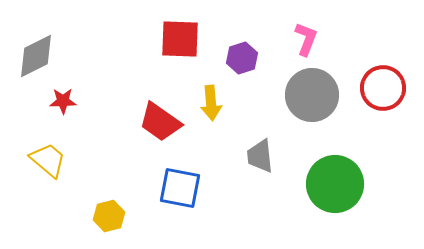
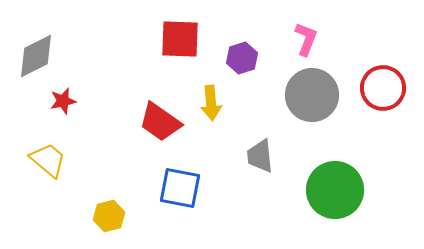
red star: rotated 12 degrees counterclockwise
green circle: moved 6 px down
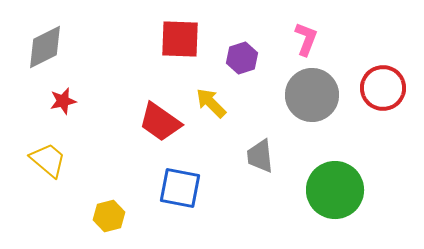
gray diamond: moved 9 px right, 9 px up
yellow arrow: rotated 140 degrees clockwise
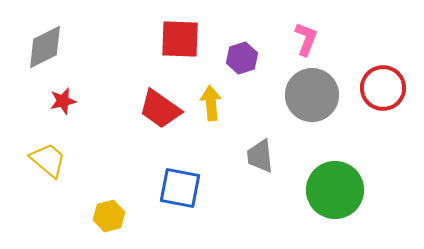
yellow arrow: rotated 40 degrees clockwise
red trapezoid: moved 13 px up
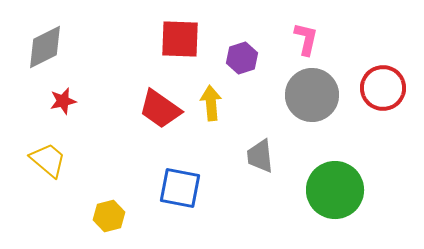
pink L-shape: rotated 8 degrees counterclockwise
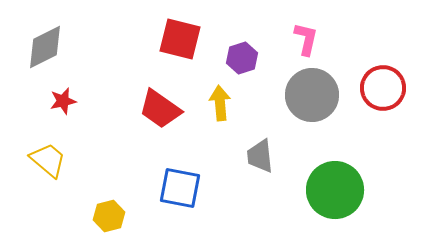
red square: rotated 12 degrees clockwise
yellow arrow: moved 9 px right
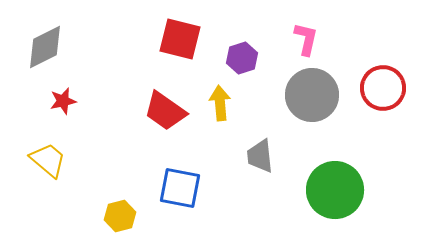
red trapezoid: moved 5 px right, 2 px down
yellow hexagon: moved 11 px right
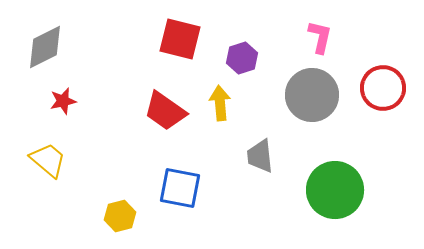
pink L-shape: moved 14 px right, 2 px up
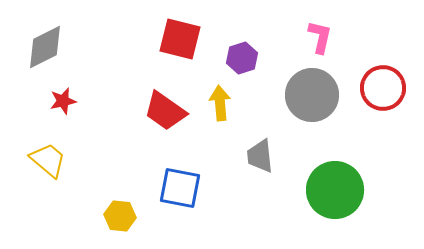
yellow hexagon: rotated 20 degrees clockwise
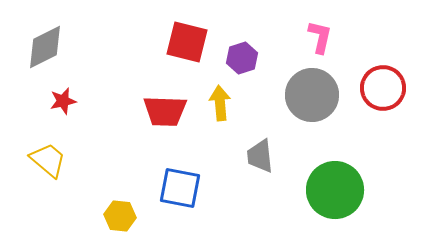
red square: moved 7 px right, 3 px down
red trapezoid: rotated 33 degrees counterclockwise
